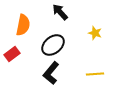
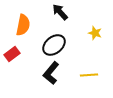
black ellipse: moved 1 px right
yellow line: moved 6 px left, 1 px down
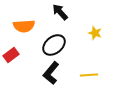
orange semicircle: moved 1 px right, 1 px down; rotated 75 degrees clockwise
red rectangle: moved 1 px left, 1 px down
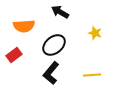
black arrow: rotated 18 degrees counterclockwise
red rectangle: moved 3 px right
yellow line: moved 3 px right
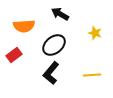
black arrow: moved 2 px down
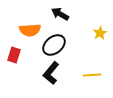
orange semicircle: moved 6 px right, 4 px down
yellow star: moved 5 px right; rotated 24 degrees clockwise
red rectangle: rotated 35 degrees counterclockwise
